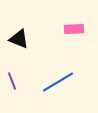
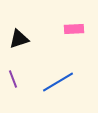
black triangle: rotated 40 degrees counterclockwise
purple line: moved 1 px right, 2 px up
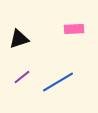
purple line: moved 9 px right, 2 px up; rotated 72 degrees clockwise
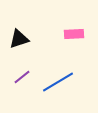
pink rectangle: moved 5 px down
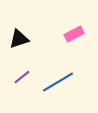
pink rectangle: rotated 24 degrees counterclockwise
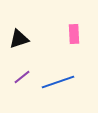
pink rectangle: rotated 66 degrees counterclockwise
blue line: rotated 12 degrees clockwise
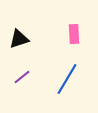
blue line: moved 9 px right, 3 px up; rotated 40 degrees counterclockwise
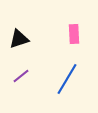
purple line: moved 1 px left, 1 px up
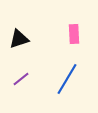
purple line: moved 3 px down
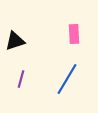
black triangle: moved 4 px left, 2 px down
purple line: rotated 36 degrees counterclockwise
